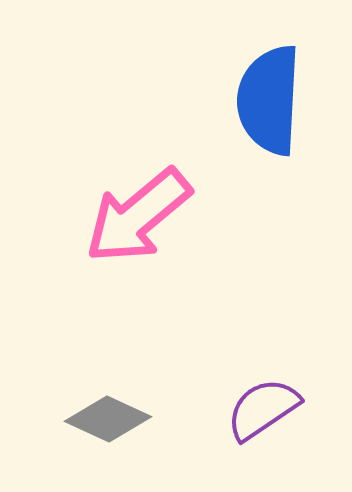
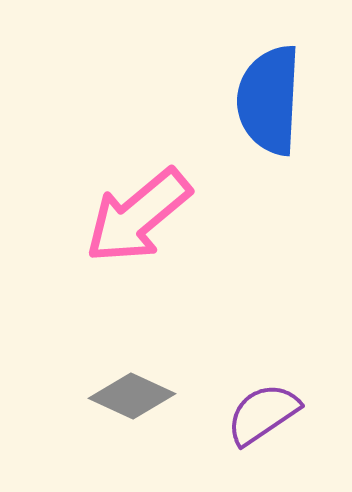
purple semicircle: moved 5 px down
gray diamond: moved 24 px right, 23 px up
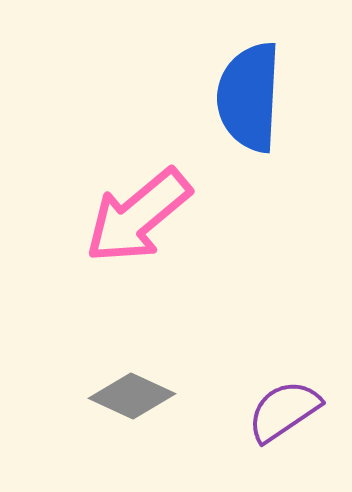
blue semicircle: moved 20 px left, 3 px up
purple semicircle: moved 21 px right, 3 px up
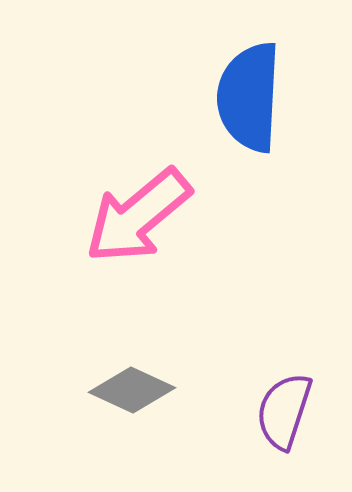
gray diamond: moved 6 px up
purple semicircle: rotated 38 degrees counterclockwise
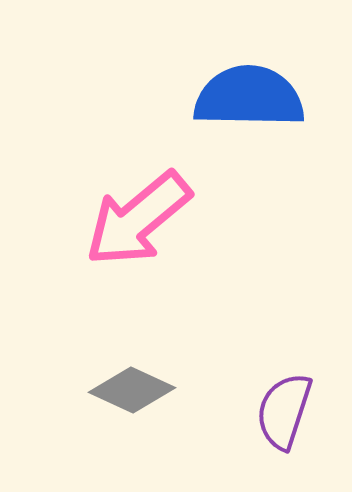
blue semicircle: rotated 88 degrees clockwise
pink arrow: moved 3 px down
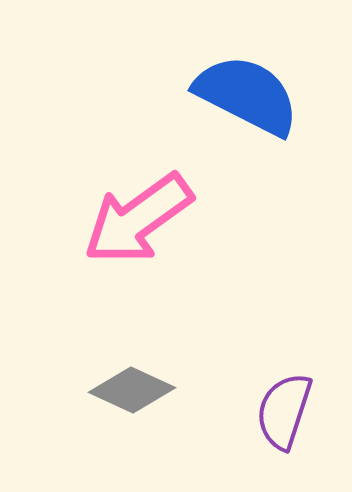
blue semicircle: moved 2 px left, 2 px up; rotated 26 degrees clockwise
pink arrow: rotated 4 degrees clockwise
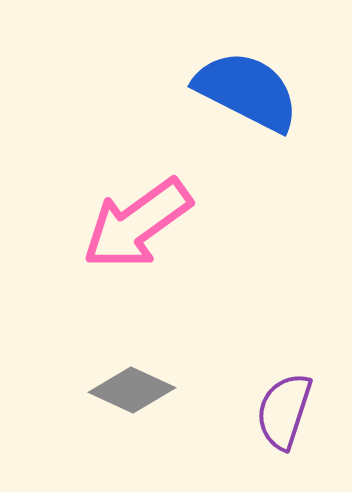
blue semicircle: moved 4 px up
pink arrow: moved 1 px left, 5 px down
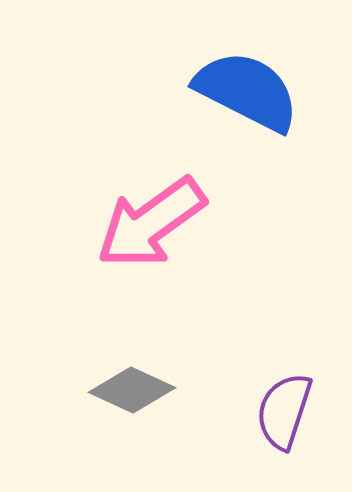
pink arrow: moved 14 px right, 1 px up
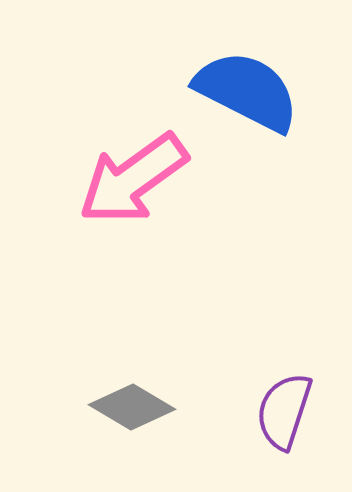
pink arrow: moved 18 px left, 44 px up
gray diamond: moved 17 px down; rotated 6 degrees clockwise
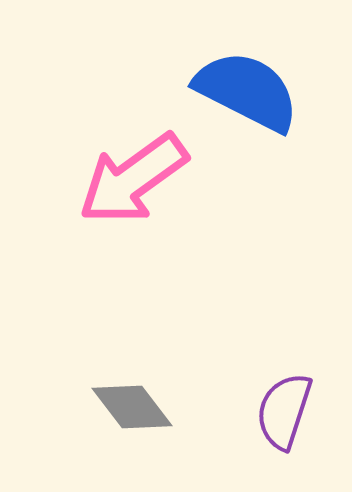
gray diamond: rotated 22 degrees clockwise
